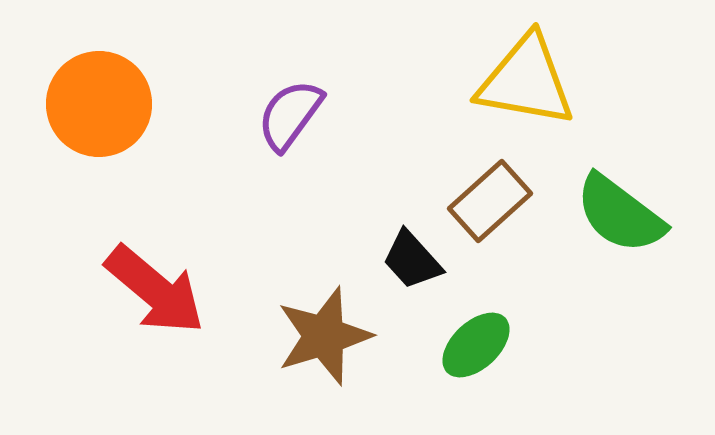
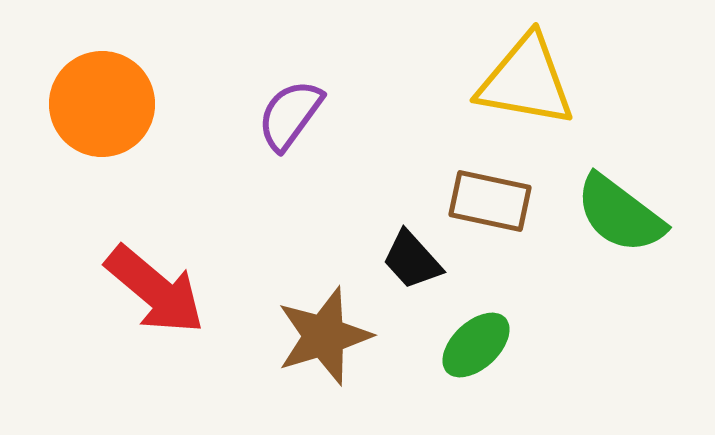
orange circle: moved 3 px right
brown rectangle: rotated 54 degrees clockwise
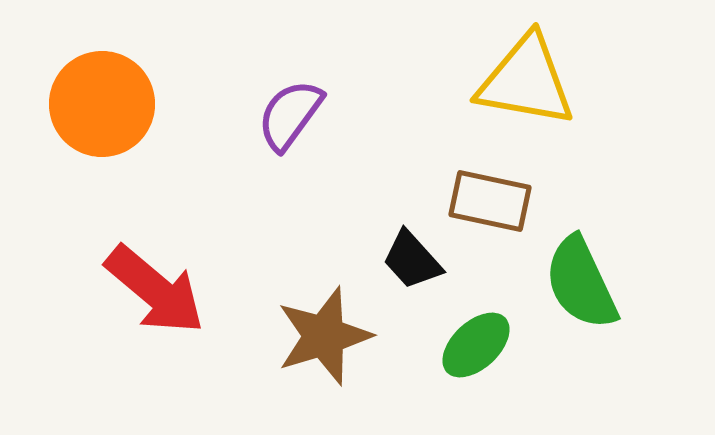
green semicircle: moved 39 px left, 69 px down; rotated 28 degrees clockwise
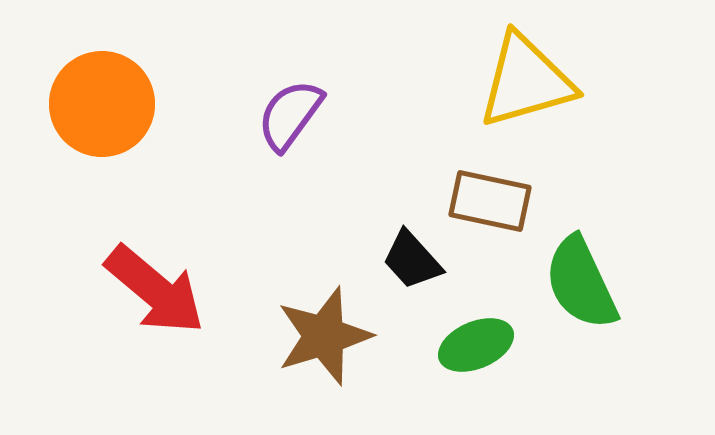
yellow triangle: rotated 26 degrees counterclockwise
green ellipse: rotated 20 degrees clockwise
